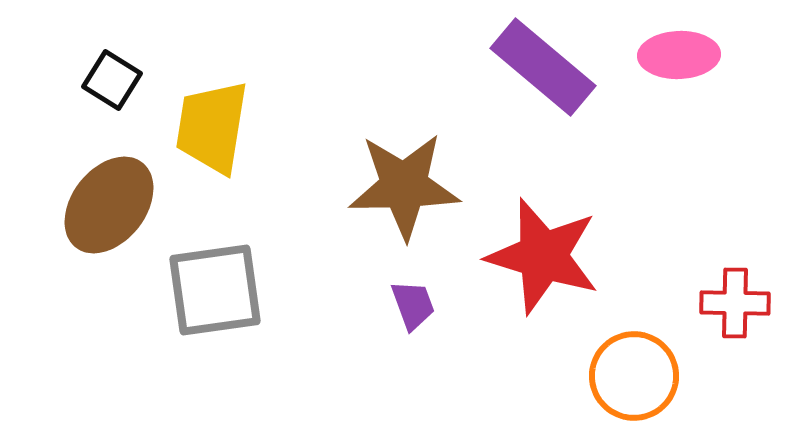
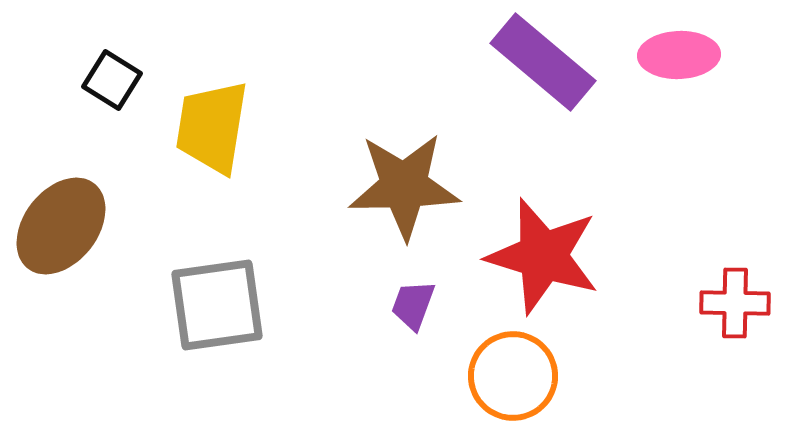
purple rectangle: moved 5 px up
brown ellipse: moved 48 px left, 21 px down
gray square: moved 2 px right, 15 px down
purple trapezoid: rotated 140 degrees counterclockwise
orange circle: moved 121 px left
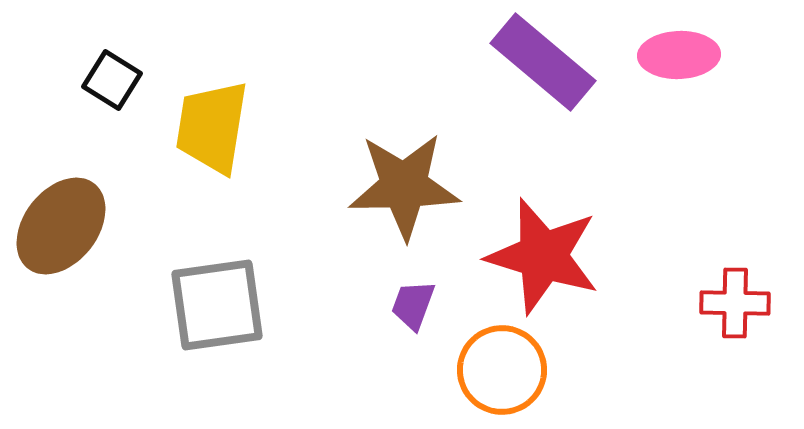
orange circle: moved 11 px left, 6 px up
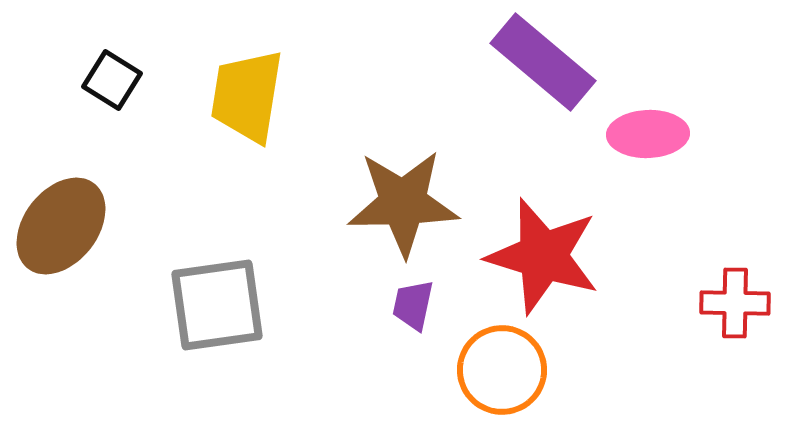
pink ellipse: moved 31 px left, 79 px down
yellow trapezoid: moved 35 px right, 31 px up
brown star: moved 1 px left, 17 px down
purple trapezoid: rotated 8 degrees counterclockwise
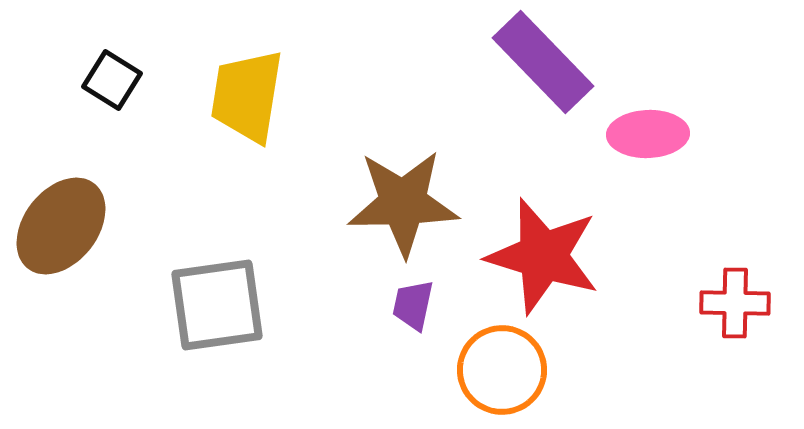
purple rectangle: rotated 6 degrees clockwise
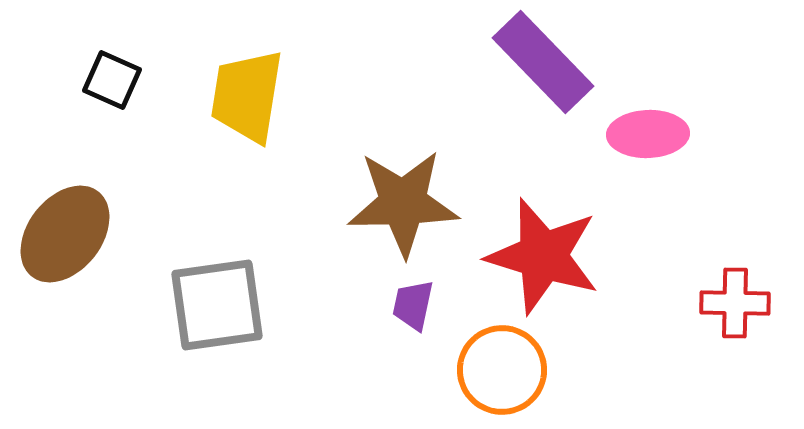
black square: rotated 8 degrees counterclockwise
brown ellipse: moved 4 px right, 8 px down
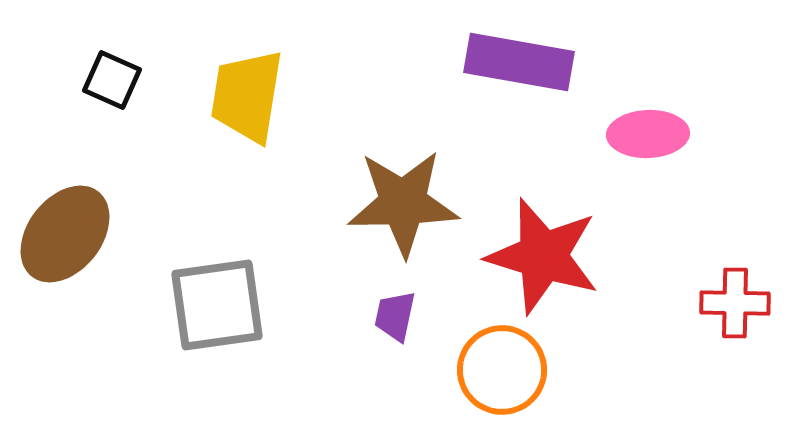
purple rectangle: moved 24 px left; rotated 36 degrees counterclockwise
purple trapezoid: moved 18 px left, 11 px down
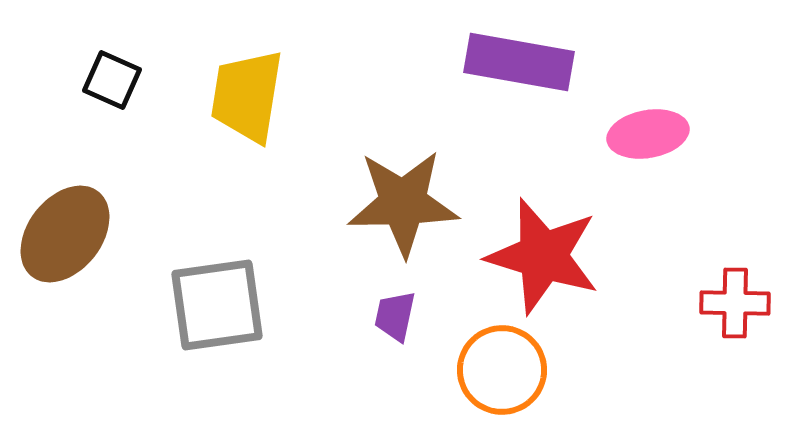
pink ellipse: rotated 8 degrees counterclockwise
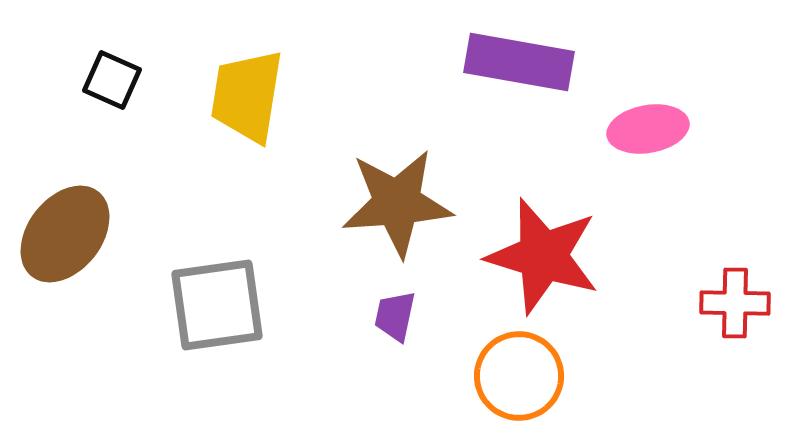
pink ellipse: moved 5 px up
brown star: moved 6 px left; rotated 3 degrees counterclockwise
orange circle: moved 17 px right, 6 px down
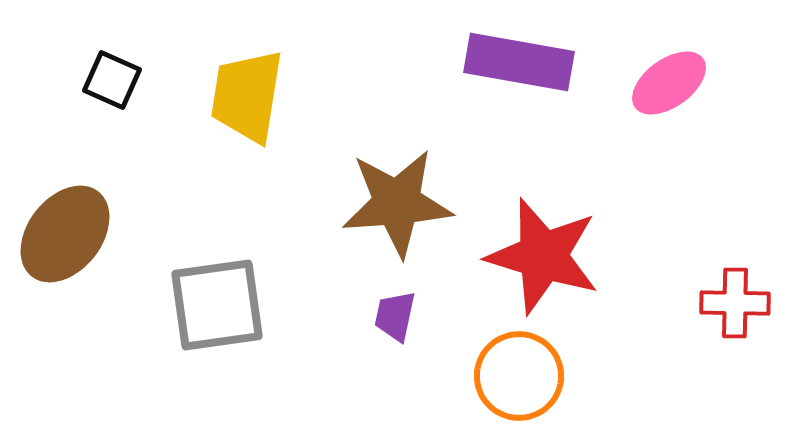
pink ellipse: moved 21 px right, 46 px up; rotated 26 degrees counterclockwise
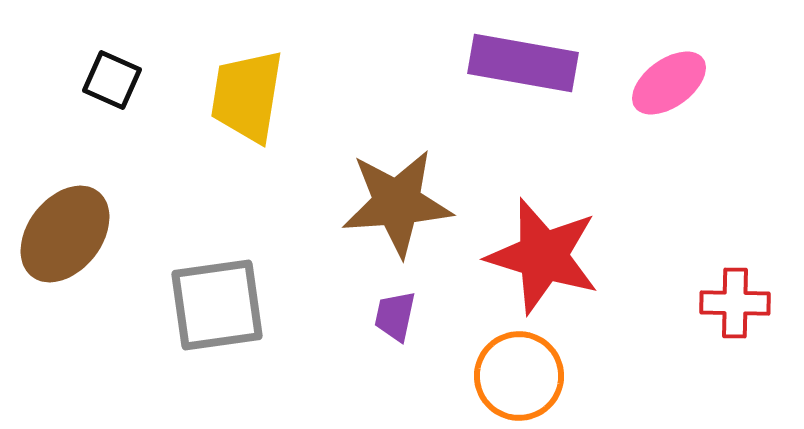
purple rectangle: moved 4 px right, 1 px down
